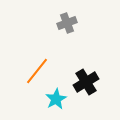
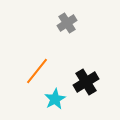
gray cross: rotated 12 degrees counterclockwise
cyan star: moved 1 px left
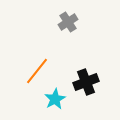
gray cross: moved 1 px right, 1 px up
black cross: rotated 10 degrees clockwise
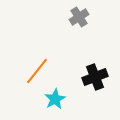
gray cross: moved 11 px right, 5 px up
black cross: moved 9 px right, 5 px up
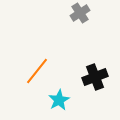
gray cross: moved 1 px right, 4 px up
cyan star: moved 4 px right, 1 px down
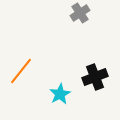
orange line: moved 16 px left
cyan star: moved 1 px right, 6 px up
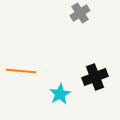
orange line: rotated 56 degrees clockwise
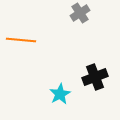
orange line: moved 31 px up
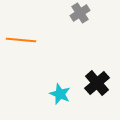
black cross: moved 2 px right, 6 px down; rotated 20 degrees counterclockwise
cyan star: rotated 20 degrees counterclockwise
